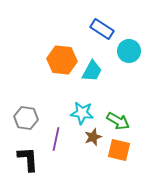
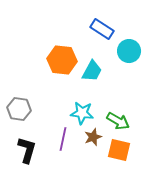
gray hexagon: moved 7 px left, 9 px up
purple line: moved 7 px right
black L-shape: moved 1 px left, 9 px up; rotated 20 degrees clockwise
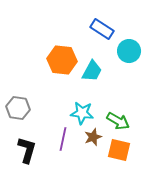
gray hexagon: moved 1 px left, 1 px up
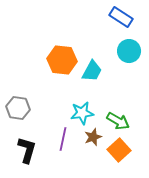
blue rectangle: moved 19 px right, 12 px up
cyan star: rotated 15 degrees counterclockwise
orange square: rotated 35 degrees clockwise
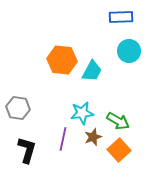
blue rectangle: rotated 35 degrees counterclockwise
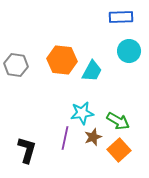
gray hexagon: moved 2 px left, 43 px up
purple line: moved 2 px right, 1 px up
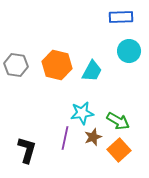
orange hexagon: moved 5 px left, 5 px down; rotated 8 degrees clockwise
